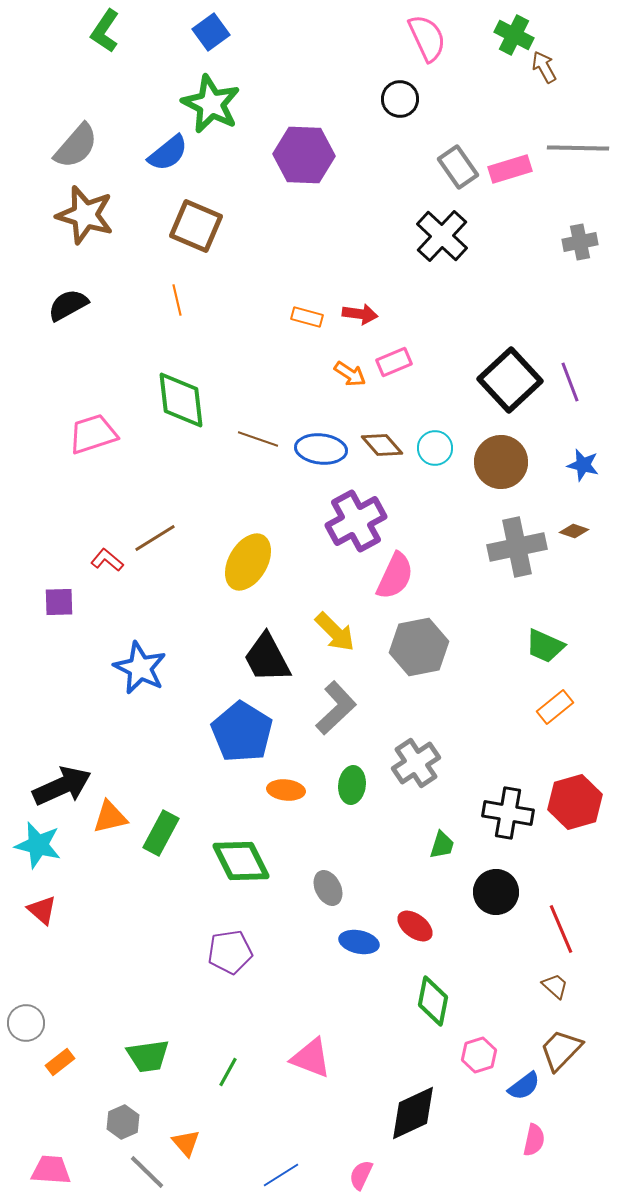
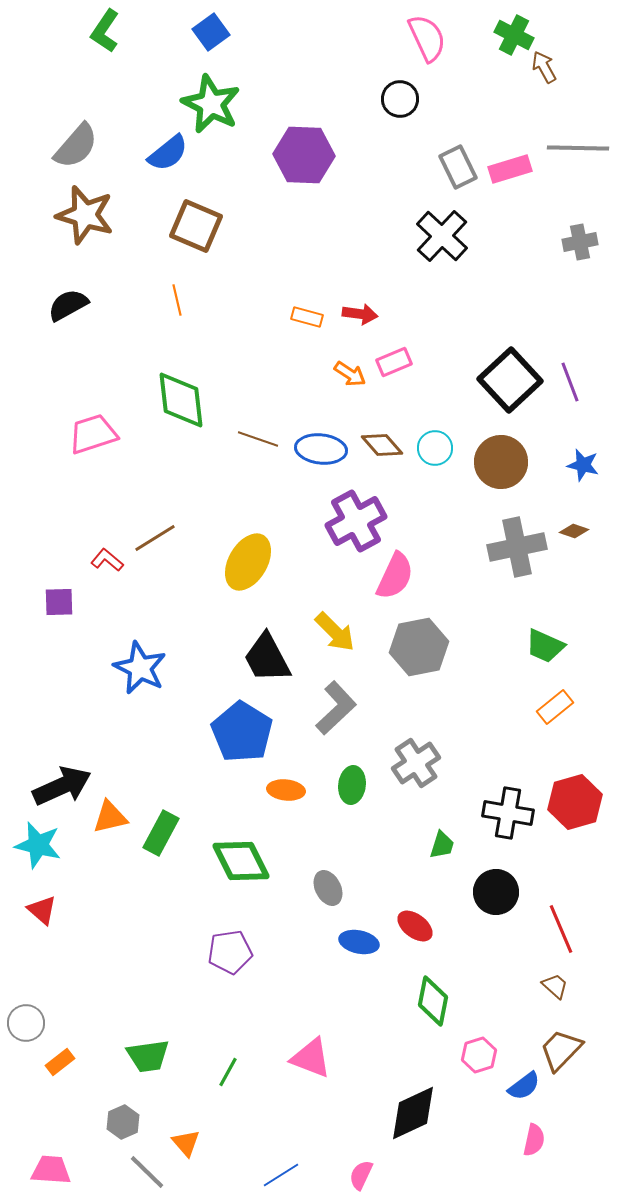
gray rectangle at (458, 167): rotated 9 degrees clockwise
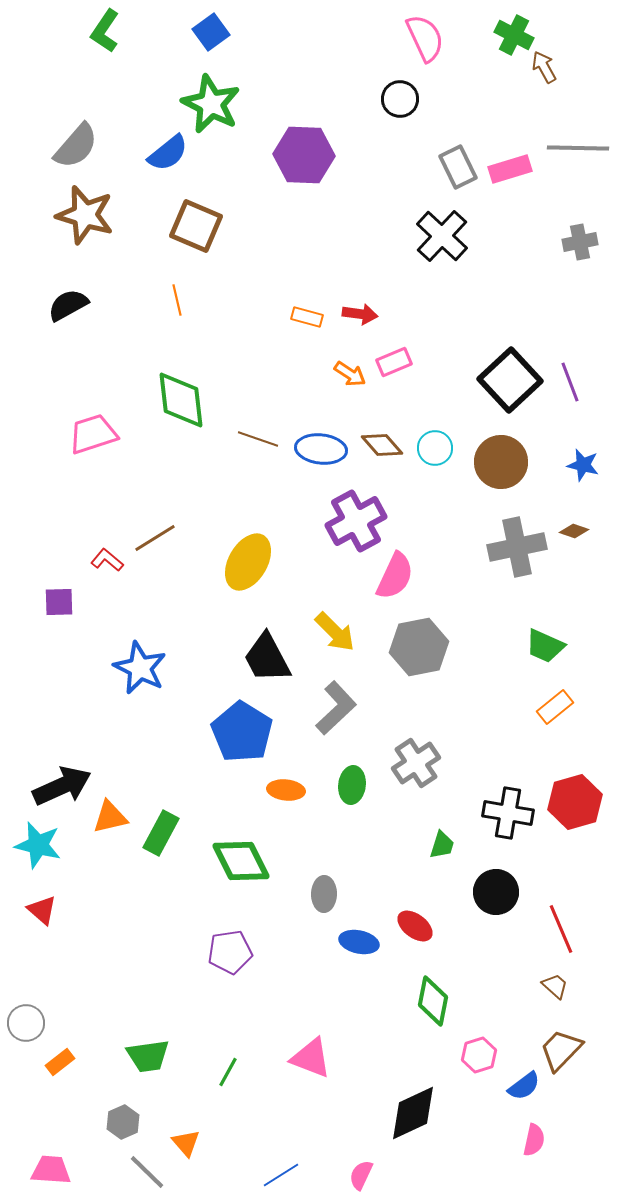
pink semicircle at (427, 38): moved 2 px left
gray ellipse at (328, 888): moved 4 px left, 6 px down; rotated 28 degrees clockwise
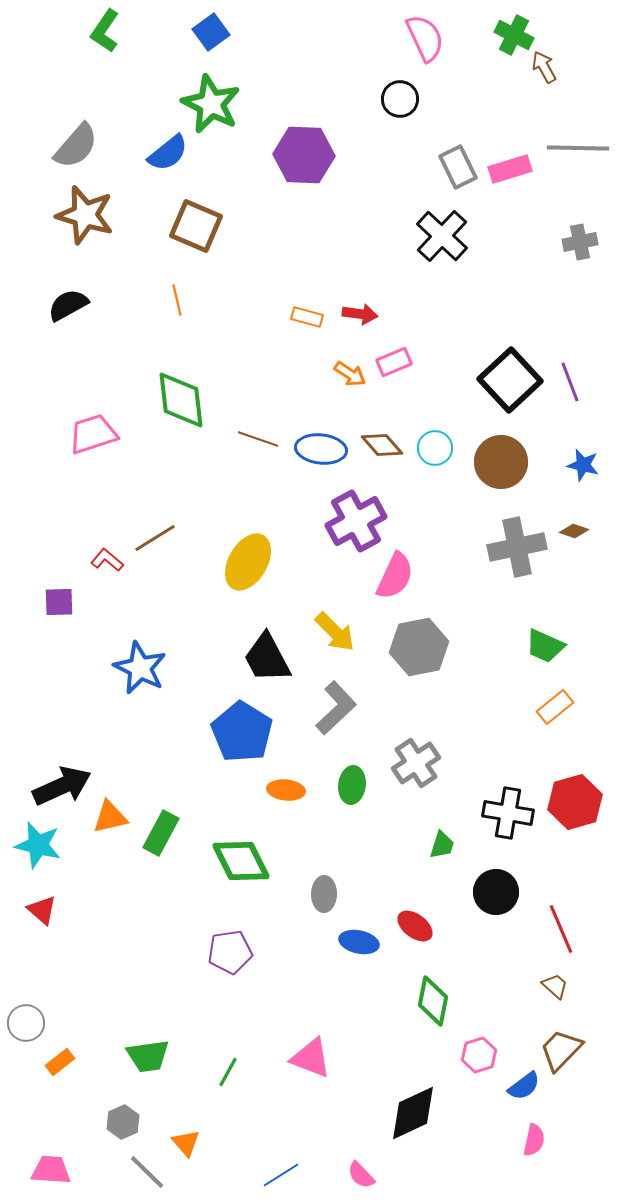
pink semicircle at (361, 1175): rotated 68 degrees counterclockwise
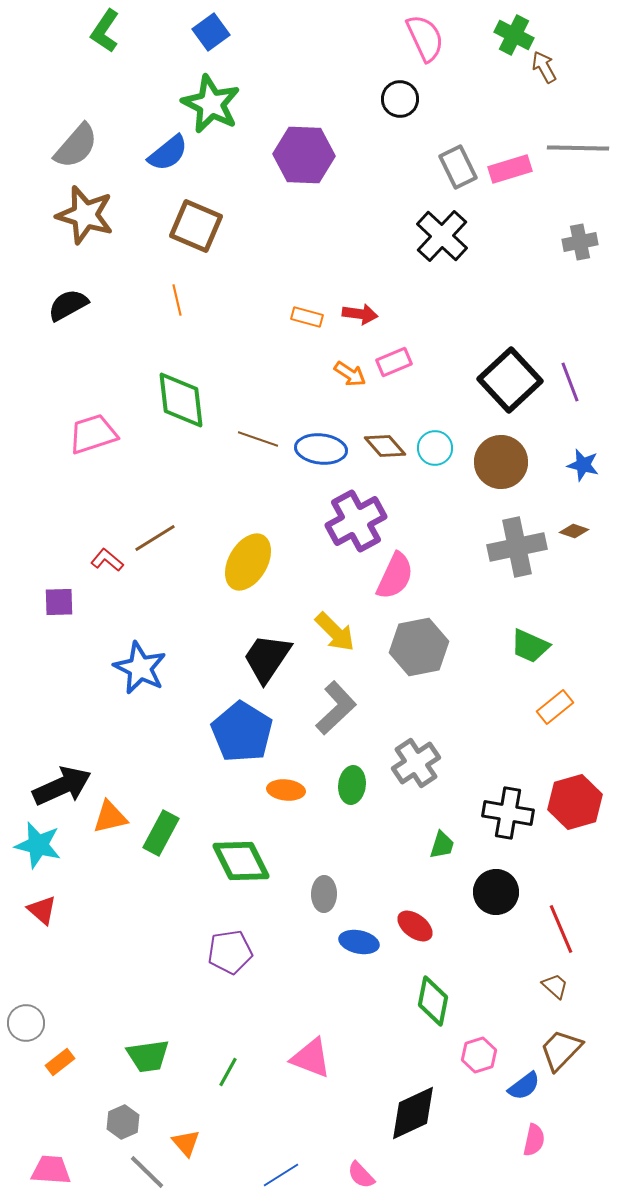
brown diamond at (382, 445): moved 3 px right, 1 px down
green trapezoid at (545, 646): moved 15 px left
black trapezoid at (267, 658): rotated 62 degrees clockwise
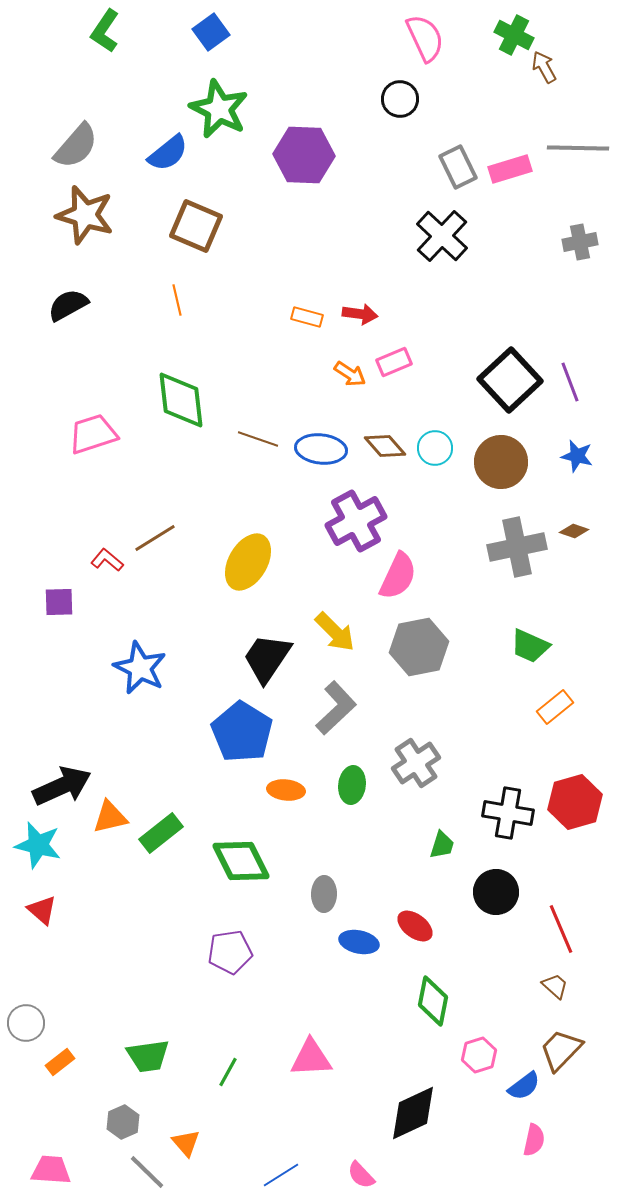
green star at (211, 104): moved 8 px right, 5 px down
blue star at (583, 465): moved 6 px left, 9 px up
pink semicircle at (395, 576): moved 3 px right
green rectangle at (161, 833): rotated 24 degrees clockwise
pink triangle at (311, 1058): rotated 24 degrees counterclockwise
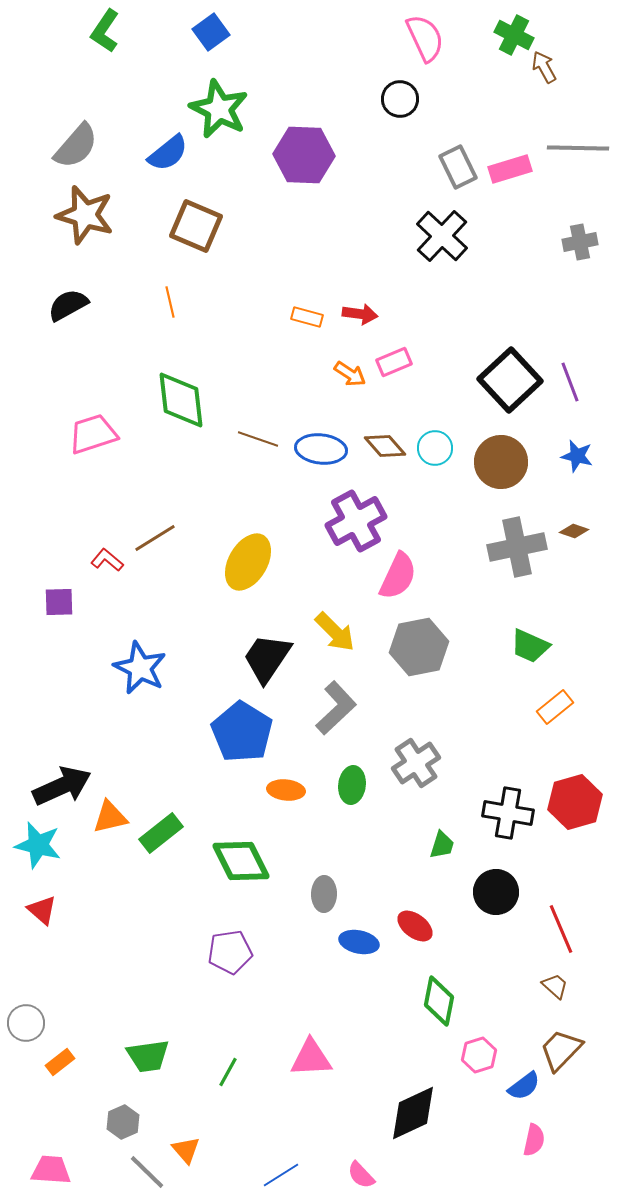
orange line at (177, 300): moved 7 px left, 2 px down
green diamond at (433, 1001): moved 6 px right
orange triangle at (186, 1143): moved 7 px down
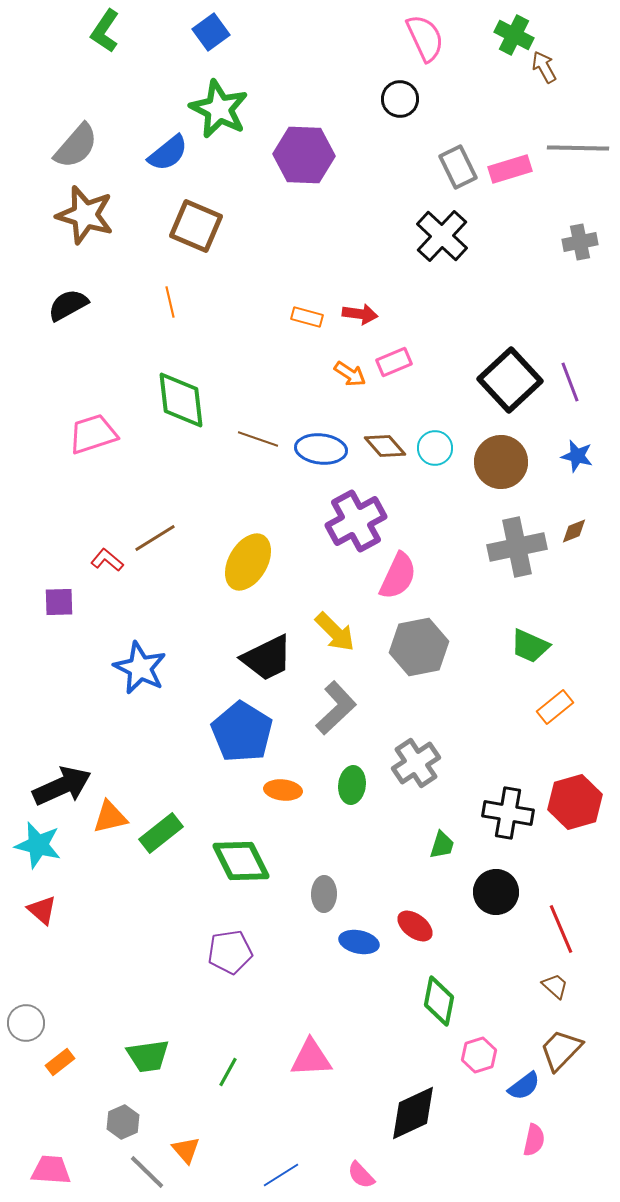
brown diamond at (574, 531): rotated 40 degrees counterclockwise
black trapezoid at (267, 658): rotated 150 degrees counterclockwise
orange ellipse at (286, 790): moved 3 px left
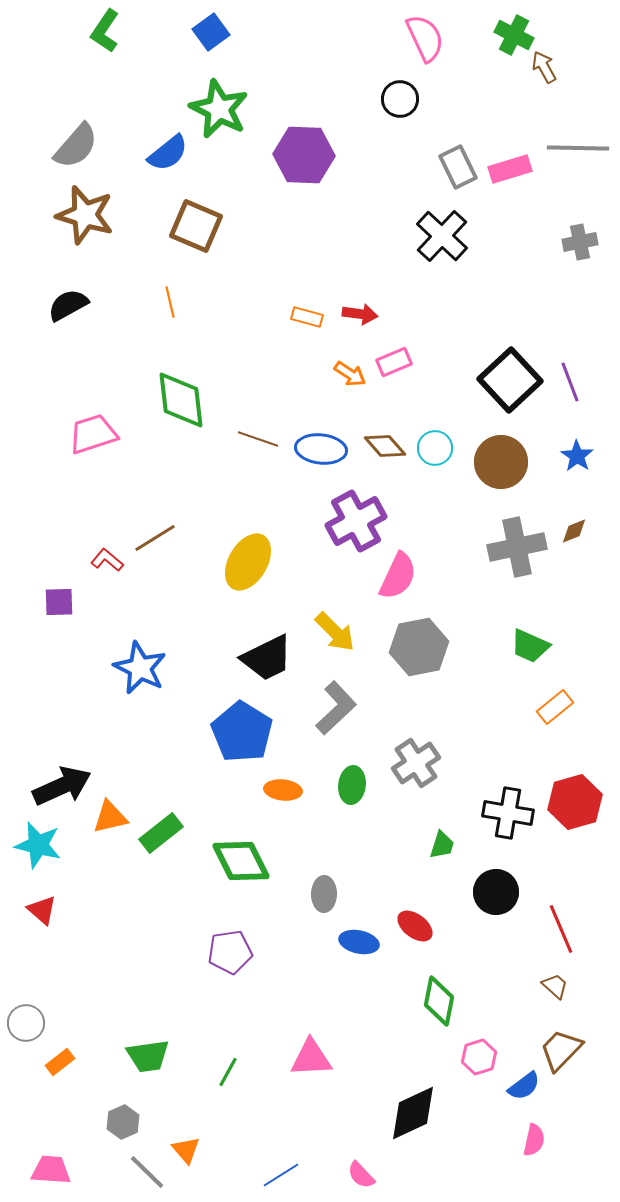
blue star at (577, 456): rotated 20 degrees clockwise
pink hexagon at (479, 1055): moved 2 px down
